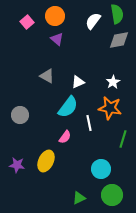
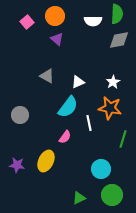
green semicircle: rotated 12 degrees clockwise
white semicircle: rotated 126 degrees counterclockwise
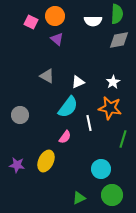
pink square: moved 4 px right; rotated 24 degrees counterclockwise
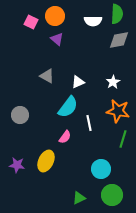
orange star: moved 8 px right, 3 px down
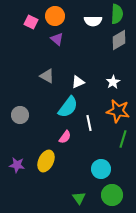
gray diamond: rotated 20 degrees counterclockwise
green triangle: rotated 40 degrees counterclockwise
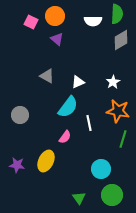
gray diamond: moved 2 px right
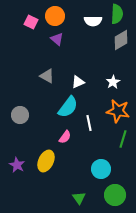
purple star: rotated 21 degrees clockwise
green circle: moved 3 px right
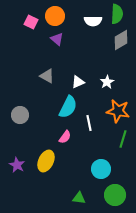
white star: moved 6 px left
cyan semicircle: rotated 10 degrees counterclockwise
green triangle: rotated 48 degrees counterclockwise
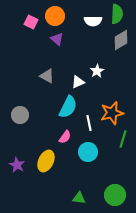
white star: moved 10 px left, 11 px up
orange star: moved 6 px left, 2 px down; rotated 25 degrees counterclockwise
cyan circle: moved 13 px left, 17 px up
